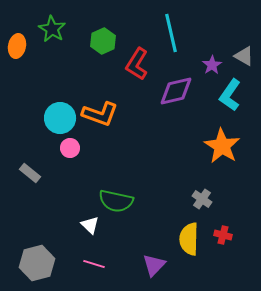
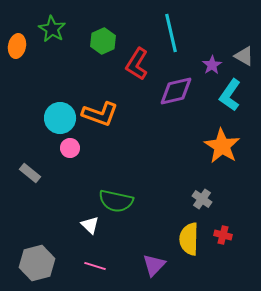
pink line: moved 1 px right, 2 px down
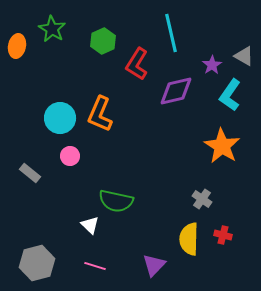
orange L-shape: rotated 93 degrees clockwise
pink circle: moved 8 px down
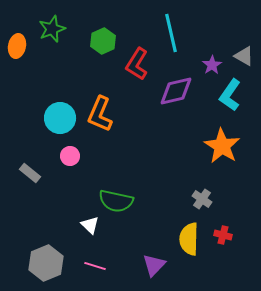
green star: rotated 20 degrees clockwise
gray hexagon: moved 9 px right; rotated 8 degrees counterclockwise
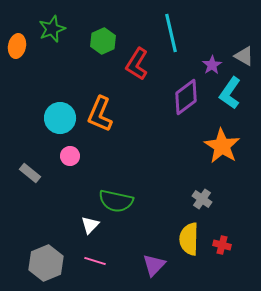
purple diamond: moved 10 px right, 6 px down; rotated 24 degrees counterclockwise
cyan L-shape: moved 2 px up
white triangle: rotated 30 degrees clockwise
red cross: moved 1 px left, 10 px down
pink line: moved 5 px up
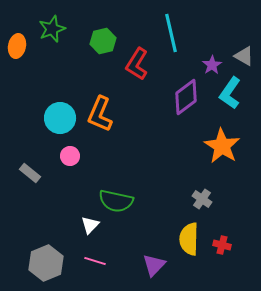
green hexagon: rotated 10 degrees clockwise
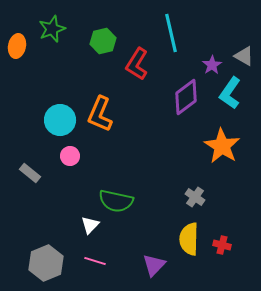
cyan circle: moved 2 px down
gray cross: moved 7 px left, 2 px up
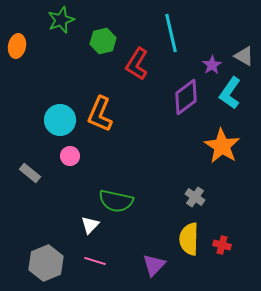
green star: moved 9 px right, 9 px up
